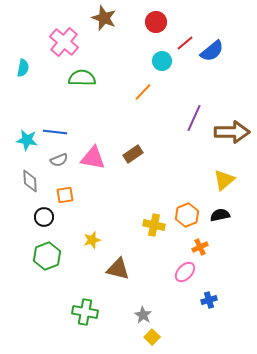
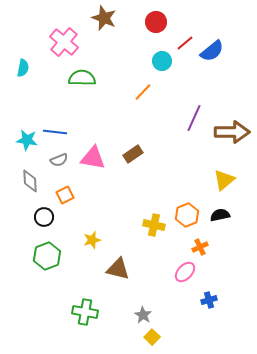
orange square: rotated 18 degrees counterclockwise
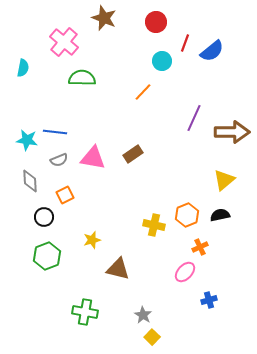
red line: rotated 30 degrees counterclockwise
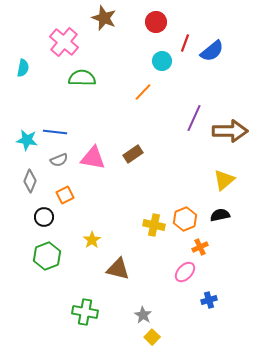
brown arrow: moved 2 px left, 1 px up
gray diamond: rotated 25 degrees clockwise
orange hexagon: moved 2 px left, 4 px down
yellow star: rotated 18 degrees counterclockwise
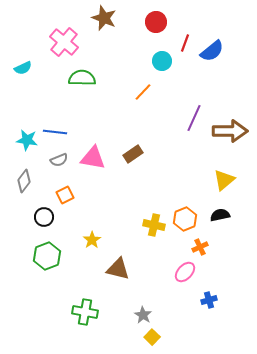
cyan semicircle: rotated 54 degrees clockwise
gray diamond: moved 6 px left; rotated 15 degrees clockwise
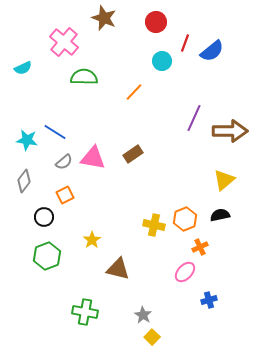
green semicircle: moved 2 px right, 1 px up
orange line: moved 9 px left
blue line: rotated 25 degrees clockwise
gray semicircle: moved 5 px right, 2 px down; rotated 18 degrees counterclockwise
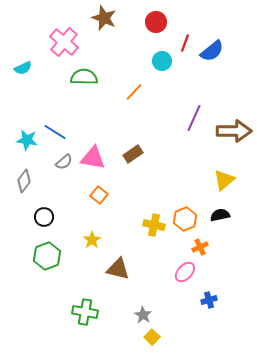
brown arrow: moved 4 px right
orange square: moved 34 px right; rotated 24 degrees counterclockwise
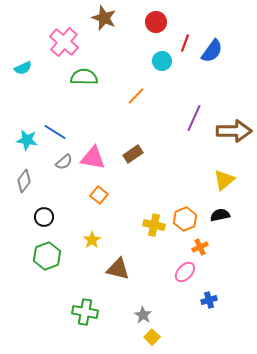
blue semicircle: rotated 15 degrees counterclockwise
orange line: moved 2 px right, 4 px down
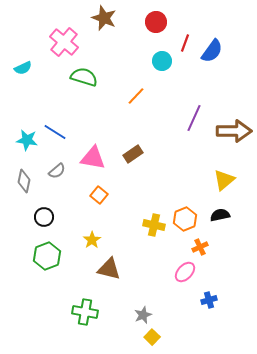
green semicircle: rotated 16 degrees clockwise
gray semicircle: moved 7 px left, 9 px down
gray diamond: rotated 25 degrees counterclockwise
brown triangle: moved 9 px left
gray star: rotated 18 degrees clockwise
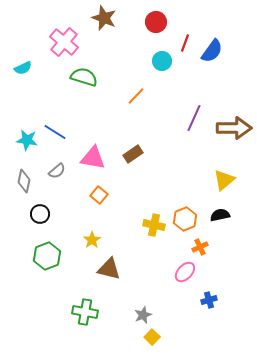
brown arrow: moved 3 px up
black circle: moved 4 px left, 3 px up
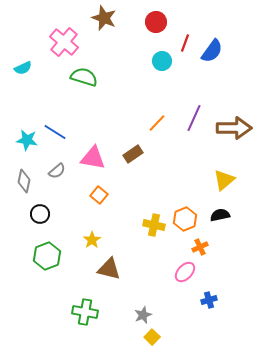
orange line: moved 21 px right, 27 px down
